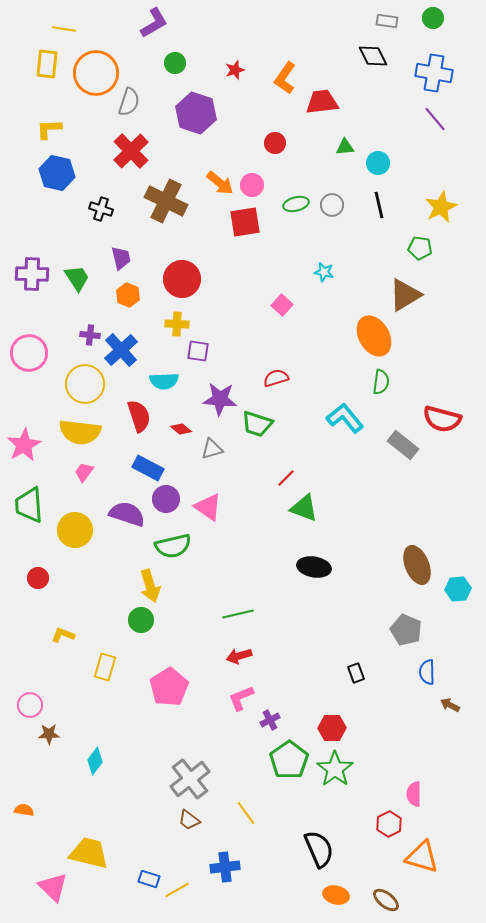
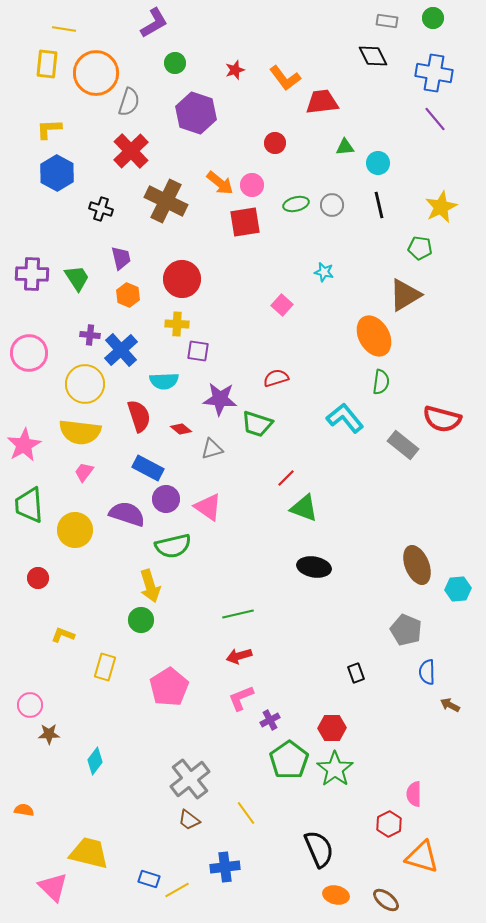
orange L-shape at (285, 78): rotated 72 degrees counterclockwise
blue hexagon at (57, 173): rotated 16 degrees clockwise
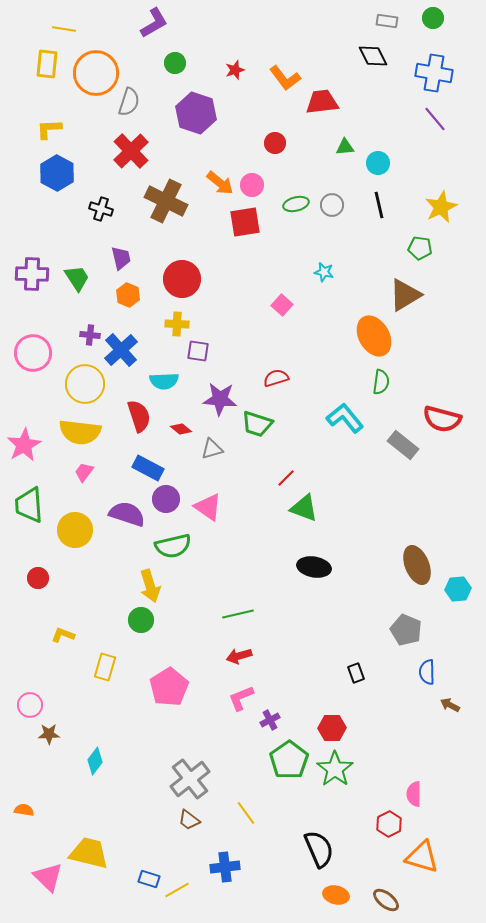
pink circle at (29, 353): moved 4 px right
pink triangle at (53, 887): moved 5 px left, 10 px up
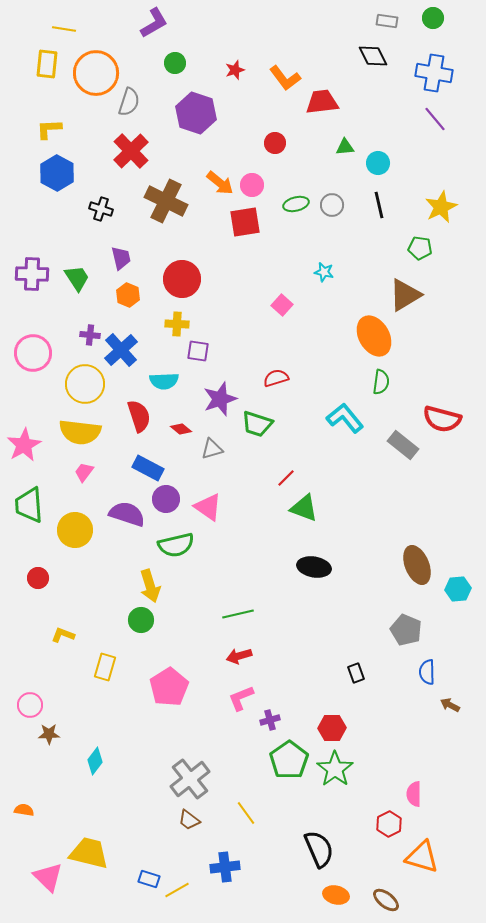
purple star at (220, 399): rotated 24 degrees counterclockwise
green semicircle at (173, 546): moved 3 px right, 1 px up
purple cross at (270, 720): rotated 12 degrees clockwise
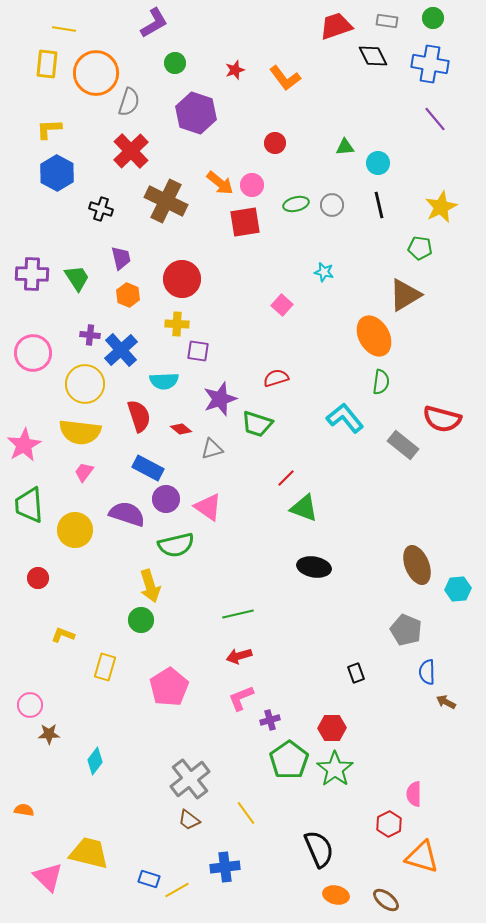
blue cross at (434, 73): moved 4 px left, 9 px up
red trapezoid at (322, 102): moved 14 px right, 76 px up; rotated 12 degrees counterclockwise
brown arrow at (450, 705): moved 4 px left, 3 px up
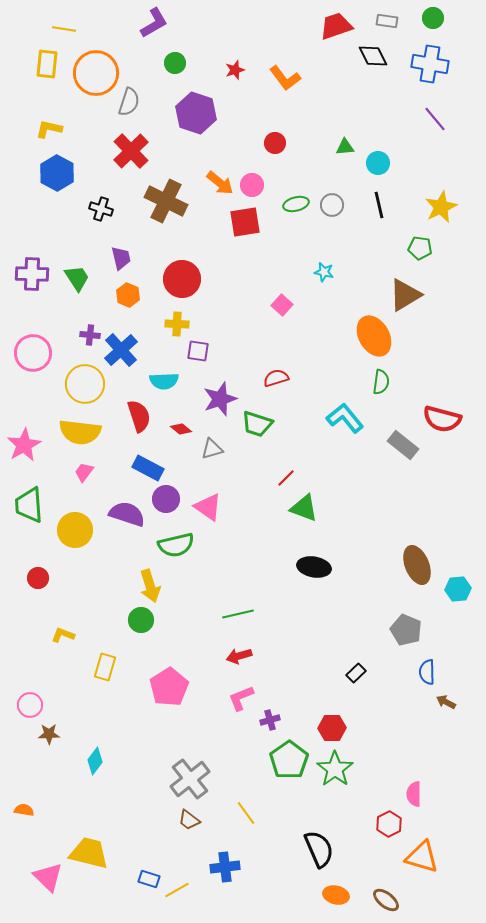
yellow L-shape at (49, 129): rotated 16 degrees clockwise
black rectangle at (356, 673): rotated 66 degrees clockwise
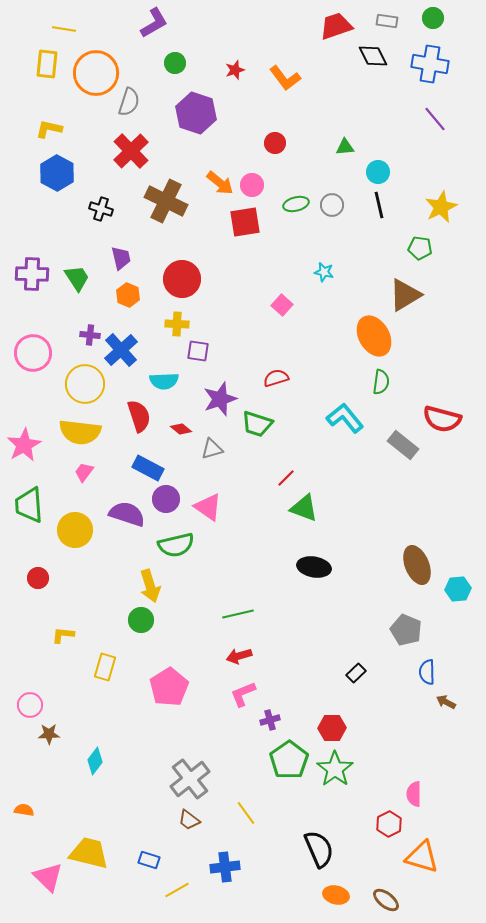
cyan circle at (378, 163): moved 9 px down
yellow L-shape at (63, 635): rotated 15 degrees counterclockwise
pink L-shape at (241, 698): moved 2 px right, 4 px up
blue rectangle at (149, 879): moved 19 px up
